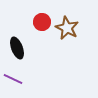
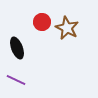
purple line: moved 3 px right, 1 px down
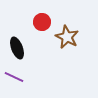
brown star: moved 9 px down
purple line: moved 2 px left, 3 px up
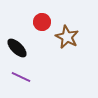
black ellipse: rotated 25 degrees counterclockwise
purple line: moved 7 px right
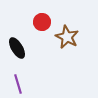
black ellipse: rotated 15 degrees clockwise
purple line: moved 3 px left, 7 px down; rotated 48 degrees clockwise
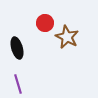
red circle: moved 3 px right, 1 px down
black ellipse: rotated 15 degrees clockwise
